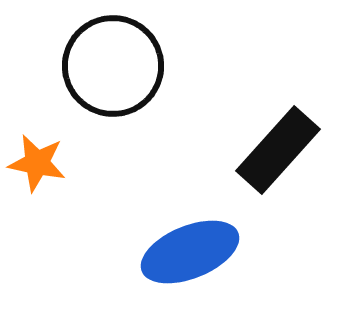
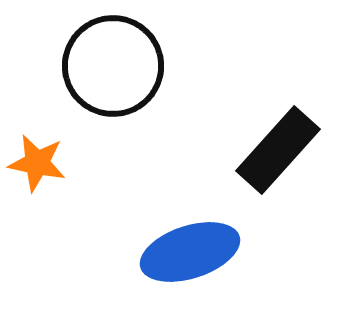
blue ellipse: rotated 4 degrees clockwise
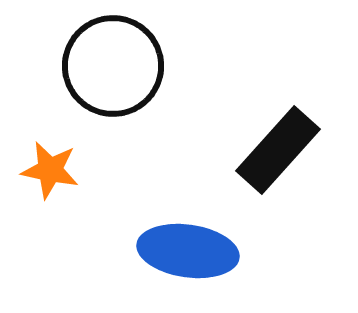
orange star: moved 13 px right, 7 px down
blue ellipse: moved 2 px left, 1 px up; rotated 26 degrees clockwise
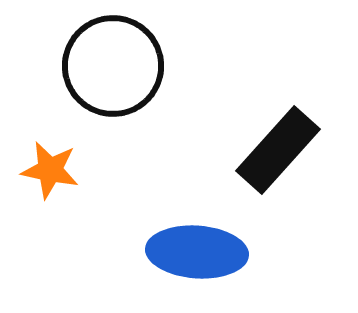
blue ellipse: moved 9 px right, 1 px down; rotated 4 degrees counterclockwise
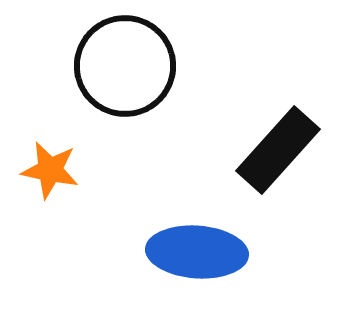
black circle: moved 12 px right
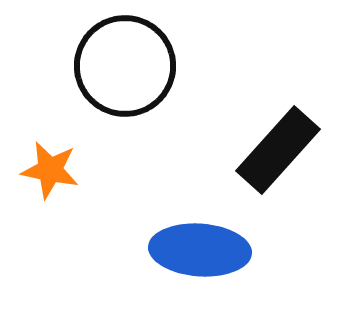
blue ellipse: moved 3 px right, 2 px up
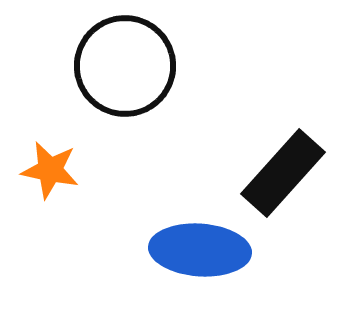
black rectangle: moved 5 px right, 23 px down
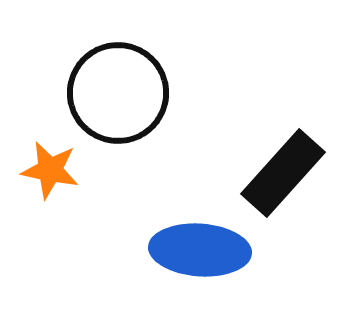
black circle: moved 7 px left, 27 px down
